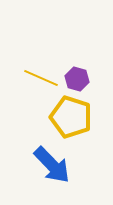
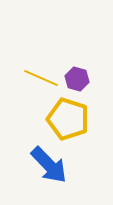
yellow pentagon: moved 3 px left, 2 px down
blue arrow: moved 3 px left
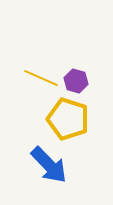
purple hexagon: moved 1 px left, 2 px down
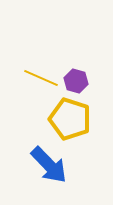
yellow pentagon: moved 2 px right
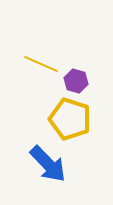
yellow line: moved 14 px up
blue arrow: moved 1 px left, 1 px up
